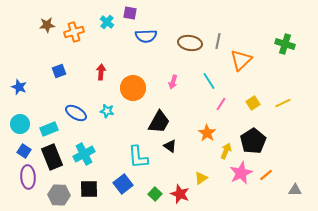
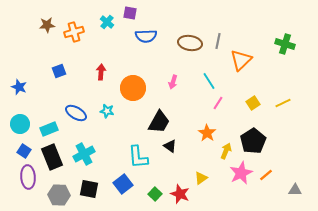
pink line at (221, 104): moved 3 px left, 1 px up
black square at (89, 189): rotated 12 degrees clockwise
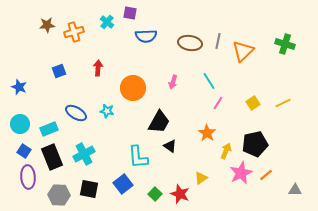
orange triangle at (241, 60): moved 2 px right, 9 px up
red arrow at (101, 72): moved 3 px left, 4 px up
black pentagon at (253, 141): moved 2 px right, 3 px down; rotated 20 degrees clockwise
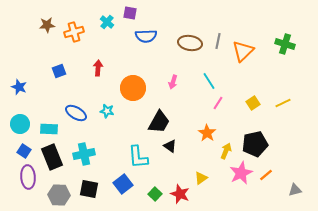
cyan rectangle at (49, 129): rotated 24 degrees clockwise
cyan cross at (84, 154): rotated 15 degrees clockwise
gray triangle at (295, 190): rotated 16 degrees counterclockwise
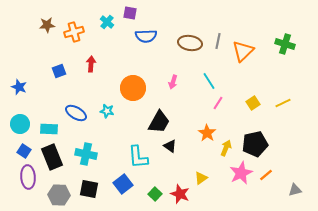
red arrow at (98, 68): moved 7 px left, 4 px up
yellow arrow at (226, 151): moved 3 px up
cyan cross at (84, 154): moved 2 px right; rotated 25 degrees clockwise
